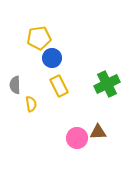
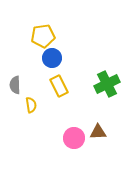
yellow pentagon: moved 4 px right, 2 px up
yellow semicircle: moved 1 px down
pink circle: moved 3 px left
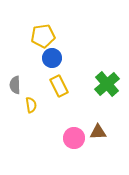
green cross: rotated 15 degrees counterclockwise
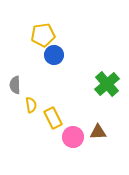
yellow pentagon: moved 1 px up
blue circle: moved 2 px right, 3 px up
yellow rectangle: moved 6 px left, 32 px down
pink circle: moved 1 px left, 1 px up
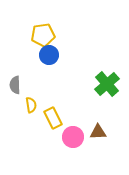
blue circle: moved 5 px left
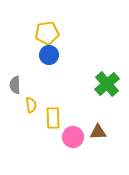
yellow pentagon: moved 4 px right, 2 px up
yellow rectangle: rotated 25 degrees clockwise
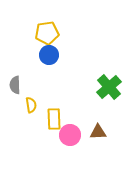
green cross: moved 2 px right, 3 px down
yellow rectangle: moved 1 px right, 1 px down
pink circle: moved 3 px left, 2 px up
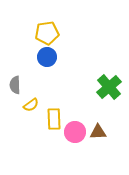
blue circle: moved 2 px left, 2 px down
yellow semicircle: rotated 63 degrees clockwise
pink circle: moved 5 px right, 3 px up
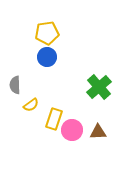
green cross: moved 10 px left
yellow rectangle: rotated 20 degrees clockwise
pink circle: moved 3 px left, 2 px up
